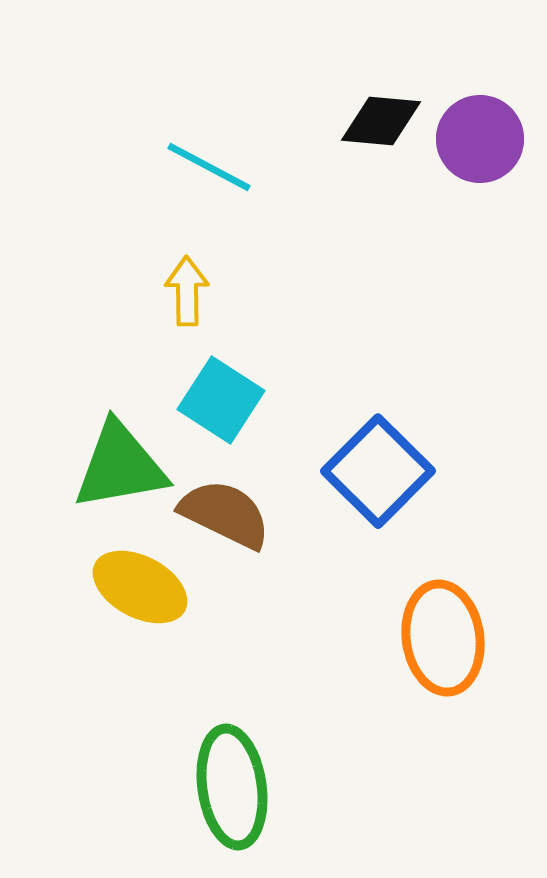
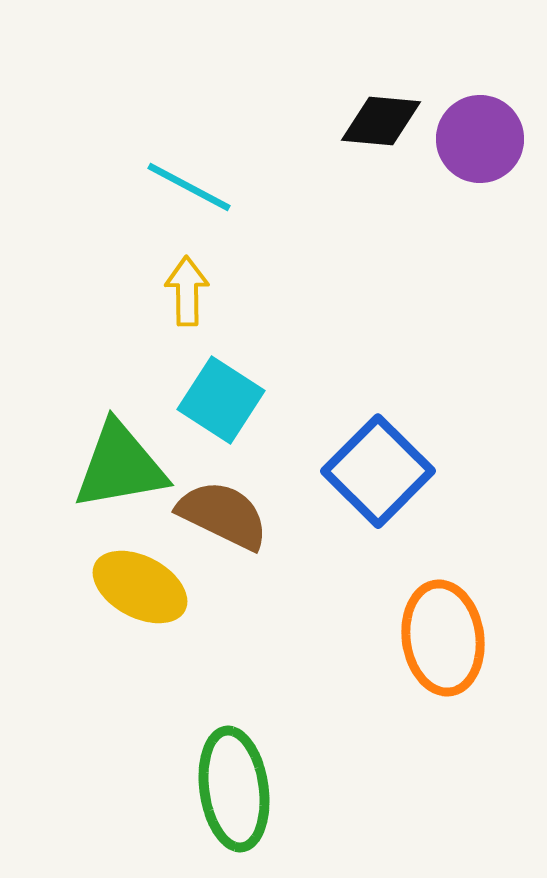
cyan line: moved 20 px left, 20 px down
brown semicircle: moved 2 px left, 1 px down
green ellipse: moved 2 px right, 2 px down
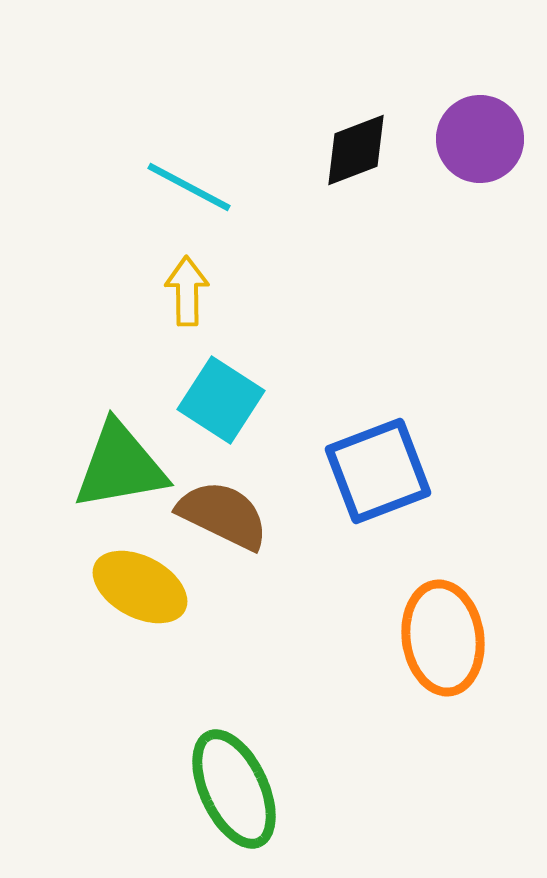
black diamond: moved 25 px left, 29 px down; rotated 26 degrees counterclockwise
blue square: rotated 24 degrees clockwise
green ellipse: rotated 17 degrees counterclockwise
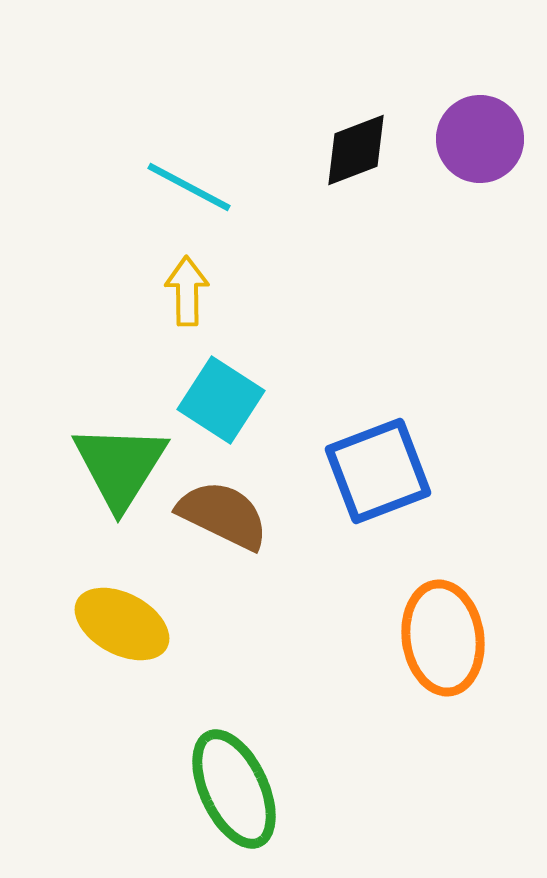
green triangle: rotated 48 degrees counterclockwise
yellow ellipse: moved 18 px left, 37 px down
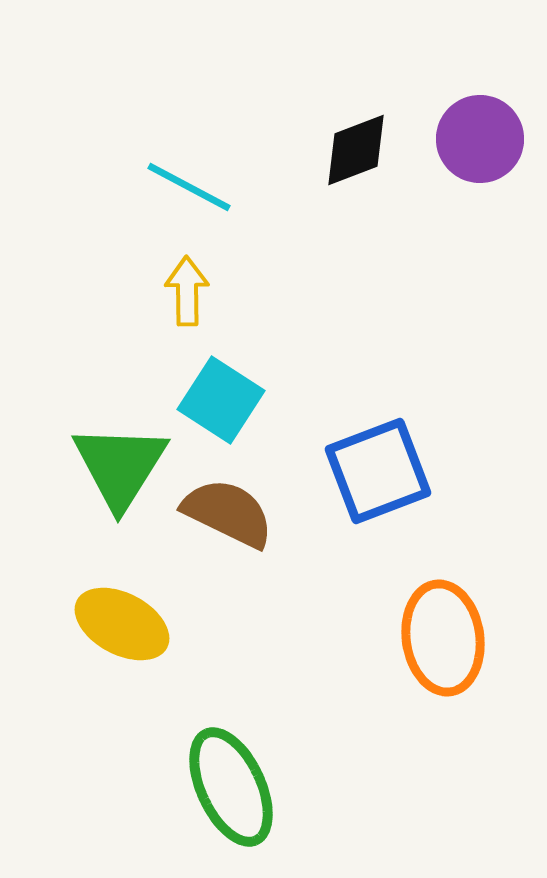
brown semicircle: moved 5 px right, 2 px up
green ellipse: moved 3 px left, 2 px up
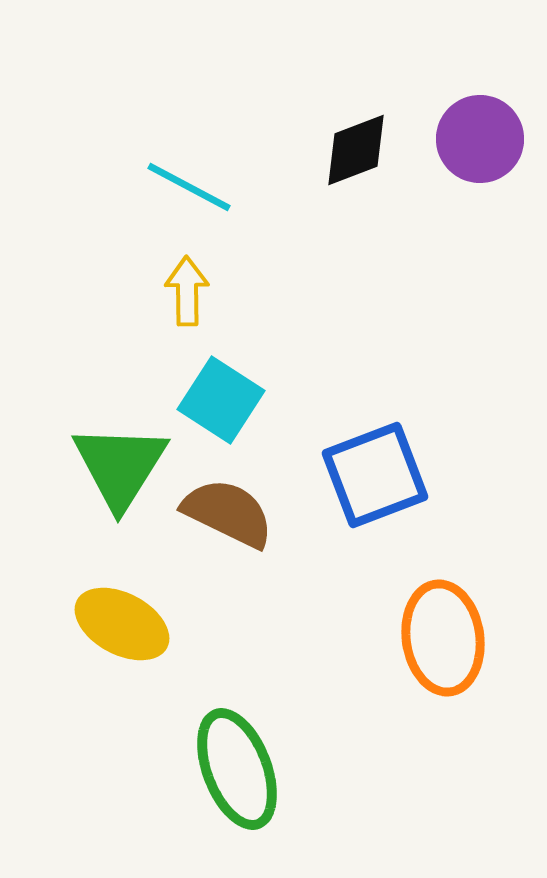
blue square: moved 3 px left, 4 px down
green ellipse: moved 6 px right, 18 px up; rotated 4 degrees clockwise
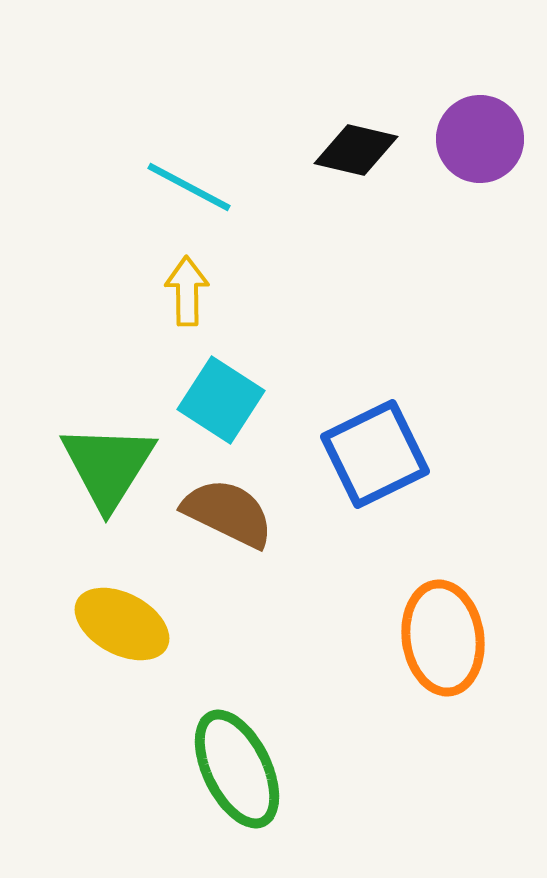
black diamond: rotated 34 degrees clockwise
green triangle: moved 12 px left
blue square: moved 21 px up; rotated 5 degrees counterclockwise
green ellipse: rotated 5 degrees counterclockwise
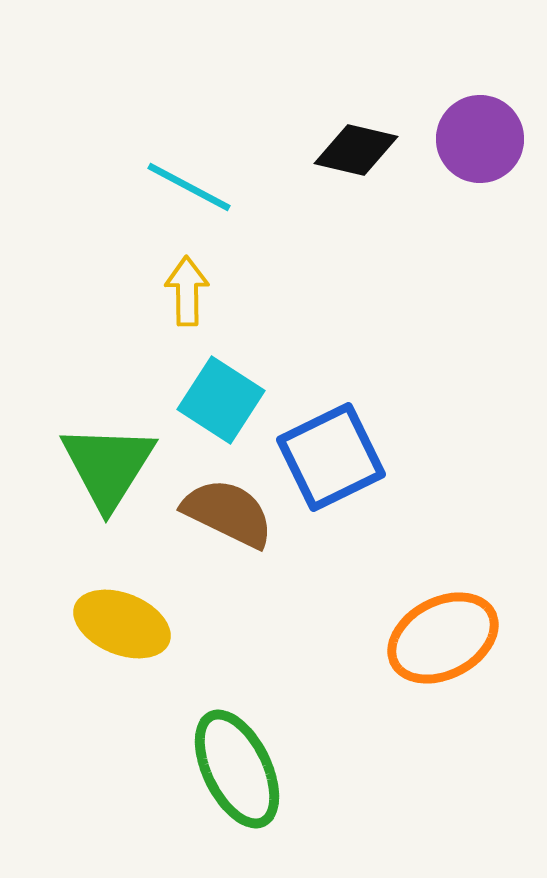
blue square: moved 44 px left, 3 px down
yellow ellipse: rotated 6 degrees counterclockwise
orange ellipse: rotated 70 degrees clockwise
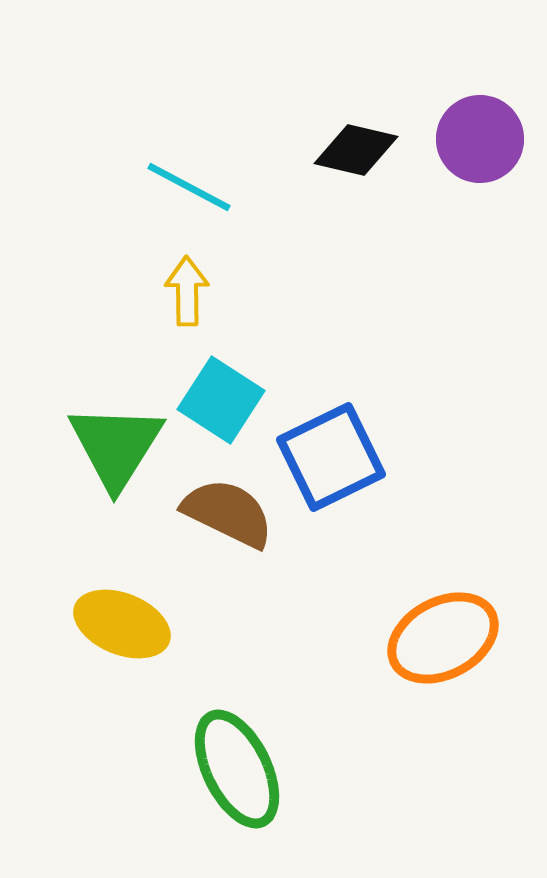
green triangle: moved 8 px right, 20 px up
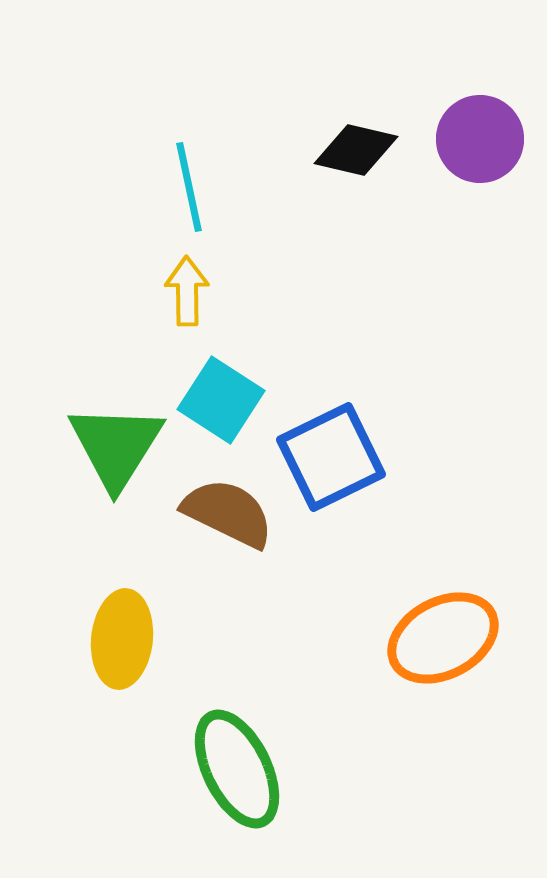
cyan line: rotated 50 degrees clockwise
yellow ellipse: moved 15 px down; rotated 74 degrees clockwise
